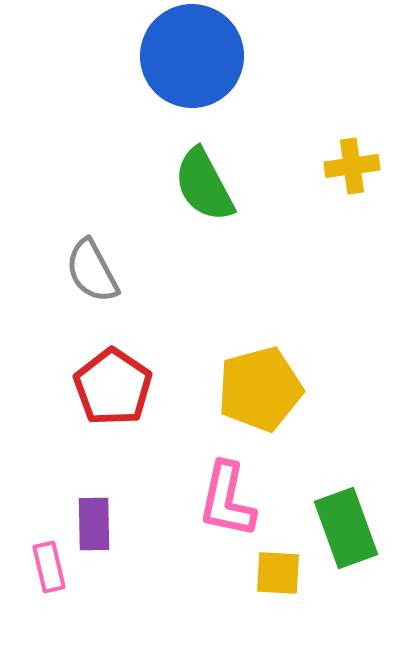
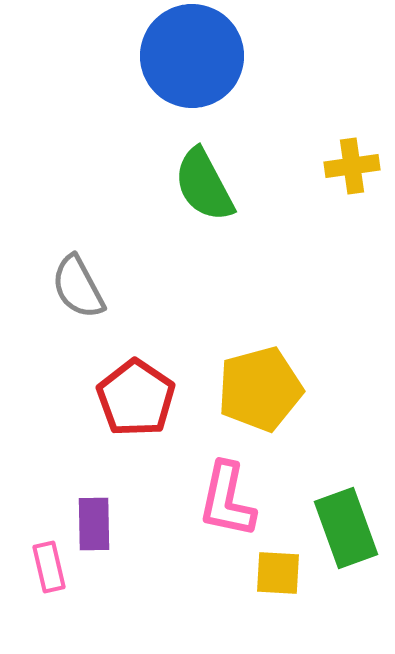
gray semicircle: moved 14 px left, 16 px down
red pentagon: moved 23 px right, 11 px down
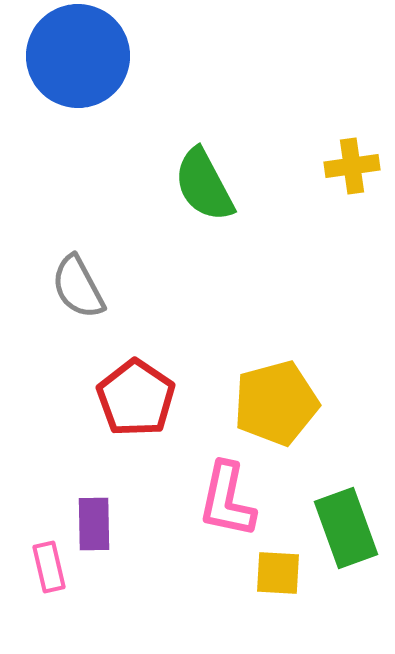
blue circle: moved 114 px left
yellow pentagon: moved 16 px right, 14 px down
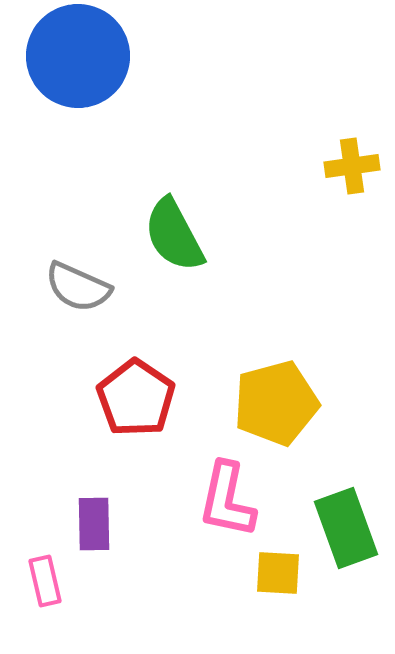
green semicircle: moved 30 px left, 50 px down
gray semicircle: rotated 38 degrees counterclockwise
pink rectangle: moved 4 px left, 14 px down
